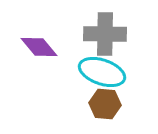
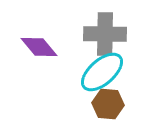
cyan ellipse: rotated 60 degrees counterclockwise
brown hexagon: moved 3 px right
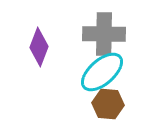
gray cross: moved 1 px left
purple diamond: rotated 60 degrees clockwise
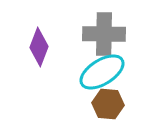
cyan ellipse: rotated 9 degrees clockwise
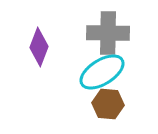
gray cross: moved 4 px right, 1 px up
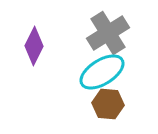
gray cross: rotated 33 degrees counterclockwise
purple diamond: moved 5 px left, 1 px up; rotated 6 degrees clockwise
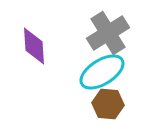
purple diamond: rotated 30 degrees counterclockwise
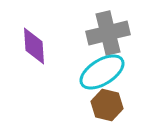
gray cross: rotated 18 degrees clockwise
brown hexagon: moved 1 px left, 1 px down; rotated 8 degrees clockwise
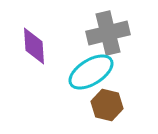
cyan ellipse: moved 11 px left
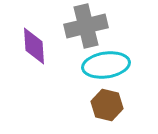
gray cross: moved 22 px left, 7 px up
cyan ellipse: moved 15 px right, 7 px up; rotated 24 degrees clockwise
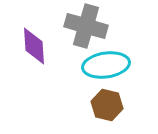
gray cross: rotated 30 degrees clockwise
